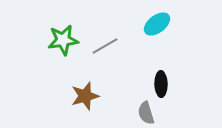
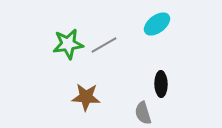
green star: moved 5 px right, 4 px down
gray line: moved 1 px left, 1 px up
brown star: moved 1 px right, 1 px down; rotated 20 degrees clockwise
gray semicircle: moved 3 px left
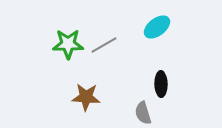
cyan ellipse: moved 3 px down
green star: rotated 8 degrees clockwise
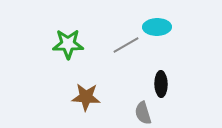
cyan ellipse: rotated 36 degrees clockwise
gray line: moved 22 px right
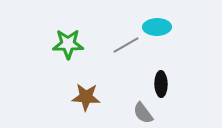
gray semicircle: rotated 20 degrees counterclockwise
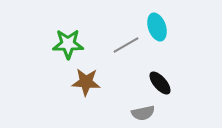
cyan ellipse: rotated 72 degrees clockwise
black ellipse: moved 1 px left, 1 px up; rotated 40 degrees counterclockwise
brown star: moved 15 px up
gray semicircle: rotated 65 degrees counterclockwise
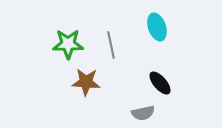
gray line: moved 15 px left; rotated 72 degrees counterclockwise
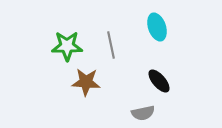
green star: moved 1 px left, 2 px down
black ellipse: moved 1 px left, 2 px up
